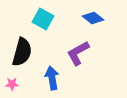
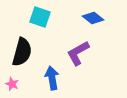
cyan square: moved 3 px left, 2 px up; rotated 10 degrees counterclockwise
pink star: rotated 24 degrees clockwise
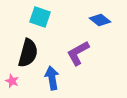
blue diamond: moved 7 px right, 2 px down
black semicircle: moved 6 px right, 1 px down
pink star: moved 3 px up
